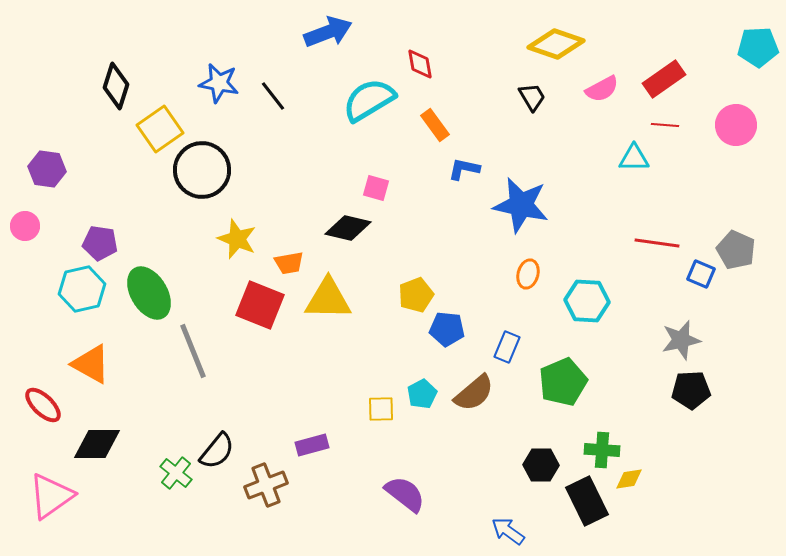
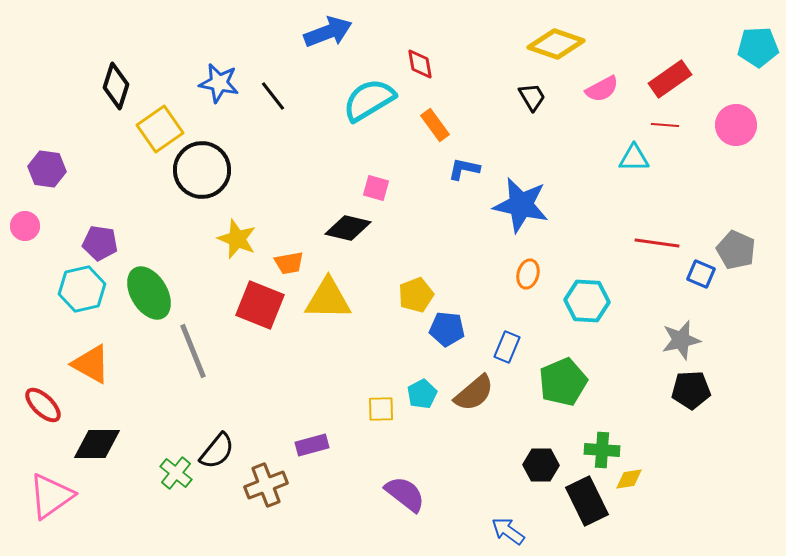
red rectangle at (664, 79): moved 6 px right
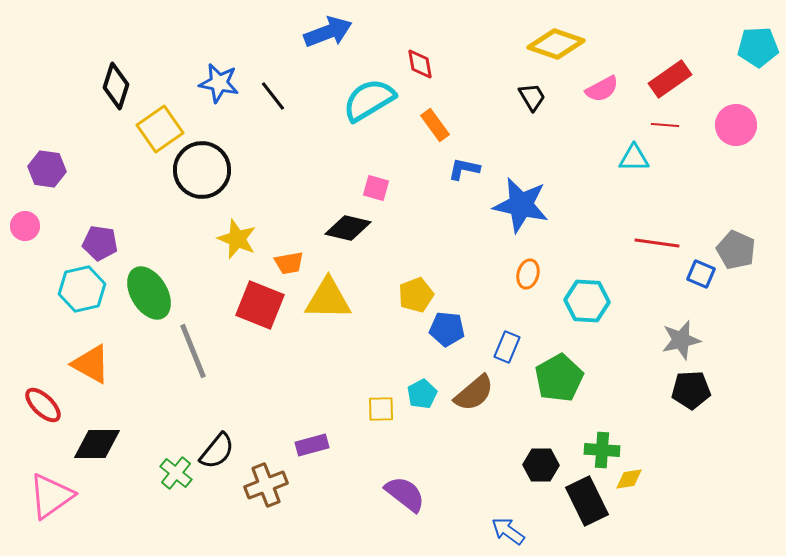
green pentagon at (563, 382): moved 4 px left, 4 px up; rotated 6 degrees counterclockwise
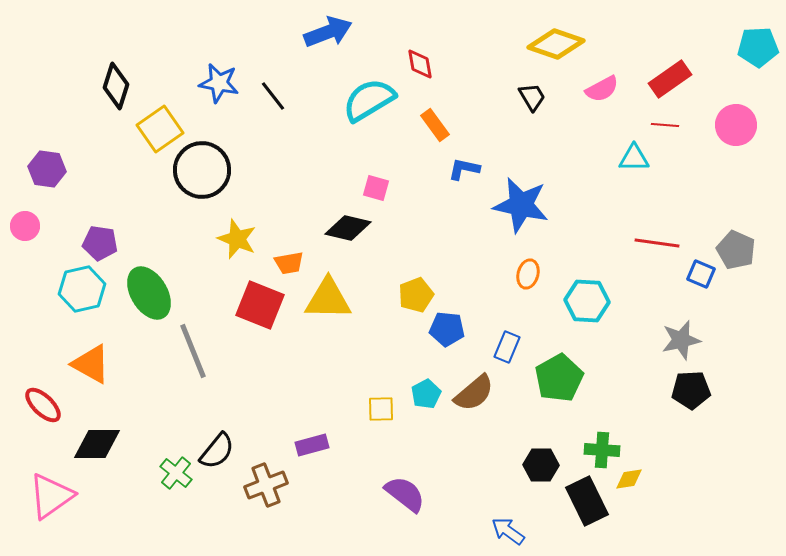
cyan pentagon at (422, 394): moved 4 px right
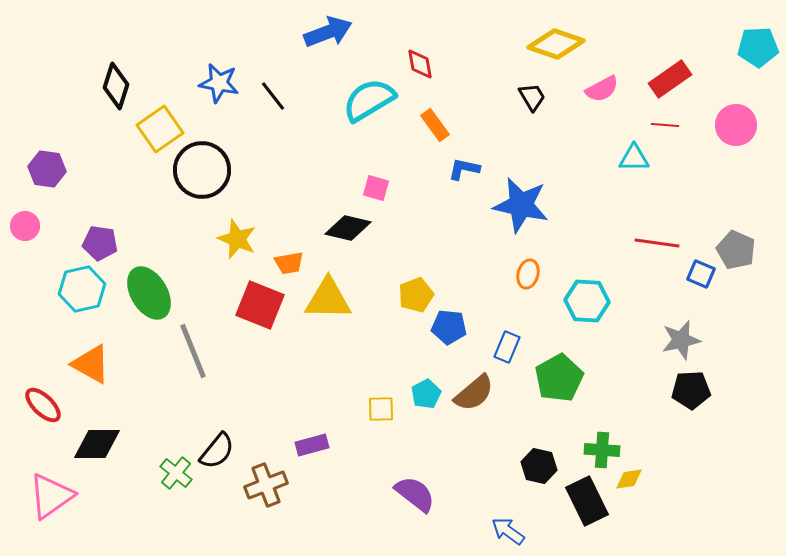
blue pentagon at (447, 329): moved 2 px right, 2 px up
black hexagon at (541, 465): moved 2 px left, 1 px down; rotated 12 degrees clockwise
purple semicircle at (405, 494): moved 10 px right
